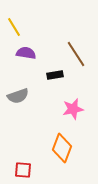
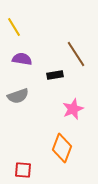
purple semicircle: moved 4 px left, 6 px down
pink star: rotated 10 degrees counterclockwise
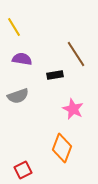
pink star: rotated 25 degrees counterclockwise
red square: rotated 30 degrees counterclockwise
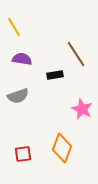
pink star: moved 9 px right
red square: moved 16 px up; rotated 18 degrees clockwise
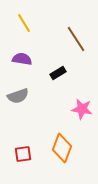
yellow line: moved 10 px right, 4 px up
brown line: moved 15 px up
black rectangle: moved 3 px right, 2 px up; rotated 21 degrees counterclockwise
pink star: rotated 15 degrees counterclockwise
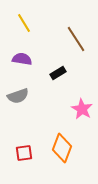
pink star: rotated 20 degrees clockwise
red square: moved 1 px right, 1 px up
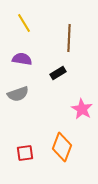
brown line: moved 7 px left, 1 px up; rotated 36 degrees clockwise
gray semicircle: moved 2 px up
orange diamond: moved 1 px up
red square: moved 1 px right
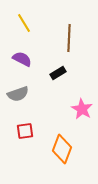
purple semicircle: rotated 18 degrees clockwise
orange diamond: moved 2 px down
red square: moved 22 px up
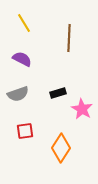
black rectangle: moved 20 px down; rotated 14 degrees clockwise
orange diamond: moved 1 px left, 1 px up; rotated 12 degrees clockwise
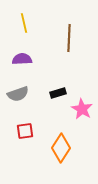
yellow line: rotated 18 degrees clockwise
purple semicircle: rotated 30 degrees counterclockwise
